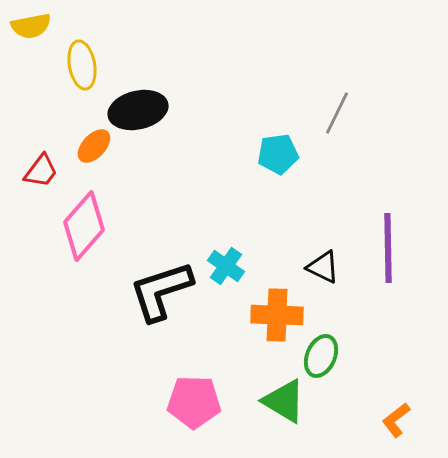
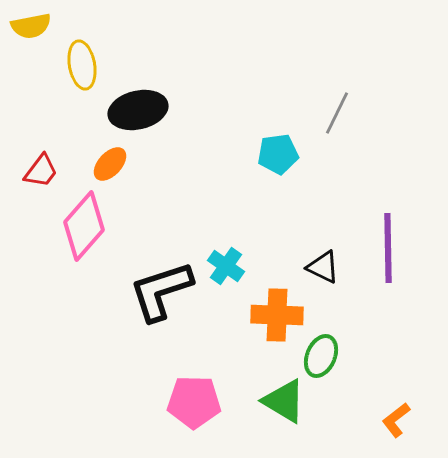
orange ellipse: moved 16 px right, 18 px down
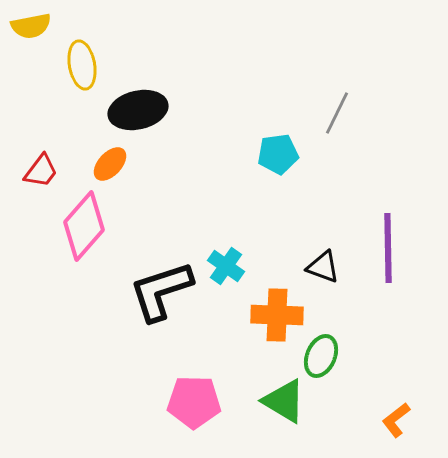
black triangle: rotated 6 degrees counterclockwise
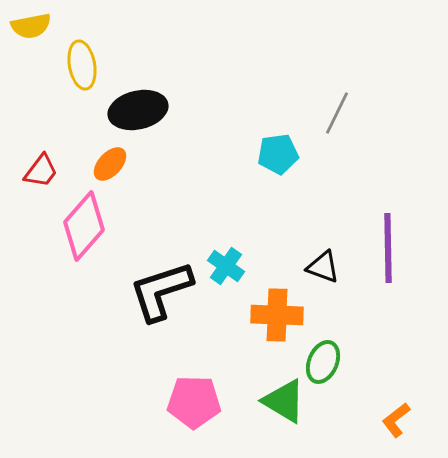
green ellipse: moved 2 px right, 6 px down
